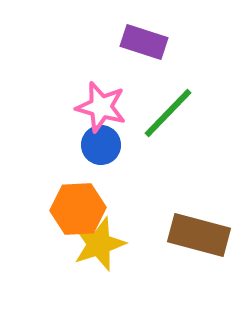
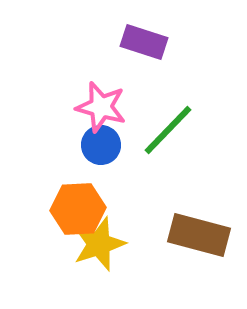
green line: moved 17 px down
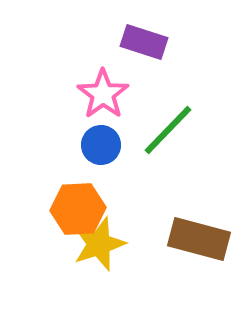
pink star: moved 2 px right, 13 px up; rotated 21 degrees clockwise
brown rectangle: moved 4 px down
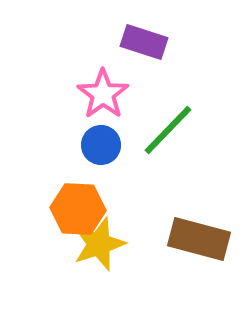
orange hexagon: rotated 6 degrees clockwise
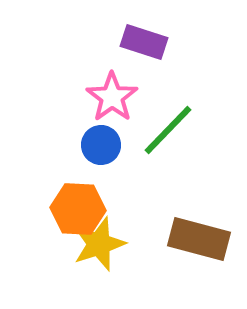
pink star: moved 9 px right, 3 px down
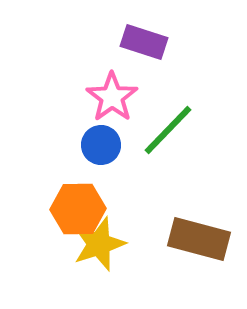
orange hexagon: rotated 4 degrees counterclockwise
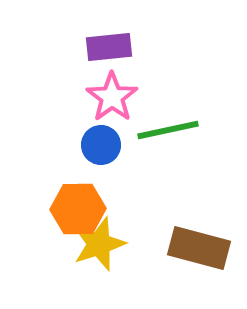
purple rectangle: moved 35 px left, 5 px down; rotated 24 degrees counterclockwise
green line: rotated 34 degrees clockwise
brown rectangle: moved 9 px down
